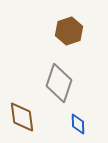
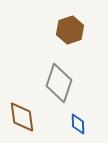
brown hexagon: moved 1 px right, 1 px up
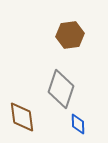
brown hexagon: moved 5 px down; rotated 12 degrees clockwise
gray diamond: moved 2 px right, 6 px down
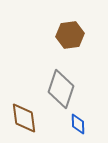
brown diamond: moved 2 px right, 1 px down
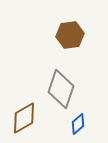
brown diamond: rotated 68 degrees clockwise
blue diamond: rotated 50 degrees clockwise
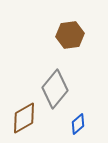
gray diamond: moved 6 px left; rotated 21 degrees clockwise
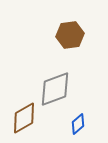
gray diamond: rotated 30 degrees clockwise
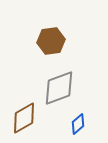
brown hexagon: moved 19 px left, 6 px down
gray diamond: moved 4 px right, 1 px up
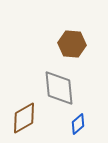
brown hexagon: moved 21 px right, 3 px down; rotated 12 degrees clockwise
gray diamond: rotated 75 degrees counterclockwise
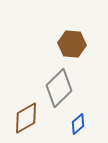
gray diamond: rotated 51 degrees clockwise
brown diamond: moved 2 px right
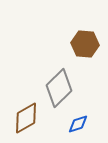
brown hexagon: moved 13 px right
blue diamond: rotated 25 degrees clockwise
